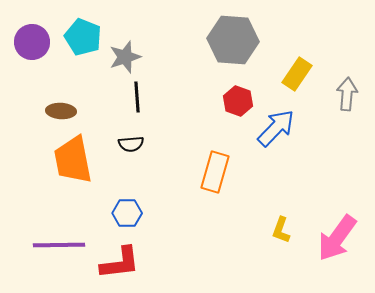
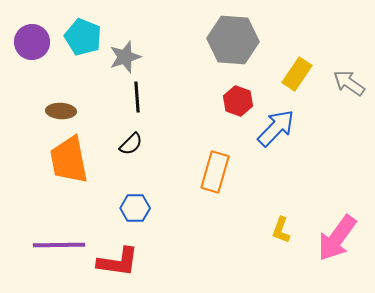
gray arrow: moved 2 px right, 11 px up; rotated 60 degrees counterclockwise
black semicircle: rotated 40 degrees counterclockwise
orange trapezoid: moved 4 px left
blue hexagon: moved 8 px right, 5 px up
red L-shape: moved 2 px left, 1 px up; rotated 15 degrees clockwise
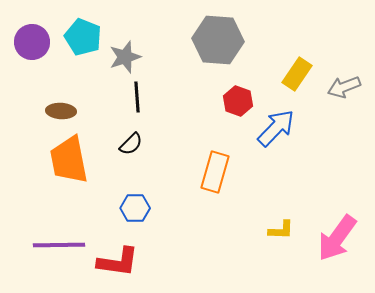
gray hexagon: moved 15 px left
gray arrow: moved 5 px left, 4 px down; rotated 56 degrees counterclockwise
yellow L-shape: rotated 108 degrees counterclockwise
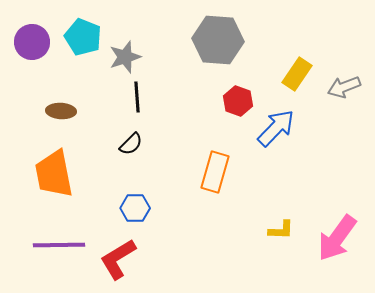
orange trapezoid: moved 15 px left, 14 px down
red L-shape: moved 3 px up; rotated 141 degrees clockwise
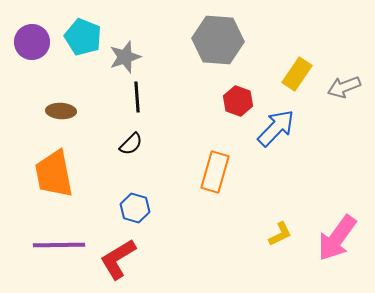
blue hexagon: rotated 16 degrees clockwise
yellow L-shape: moved 1 px left, 4 px down; rotated 28 degrees counterclockwise
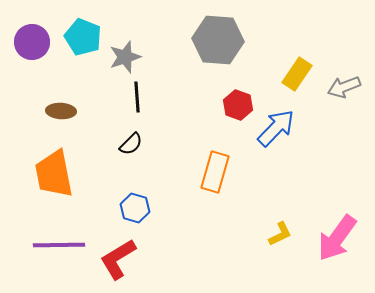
red hexagon: moved 4 px down
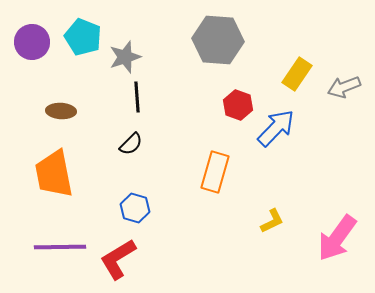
yellow L-shape: moved 8 px left, 13 px up
purple line: moved 1 px right, 2 px down
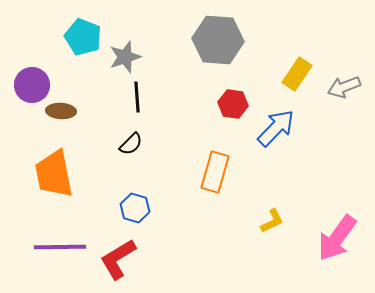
purple circle: moved 43 px down
red hexagon: moved 5 px left, 1 px up; rotated 12 degrees counterclockwise
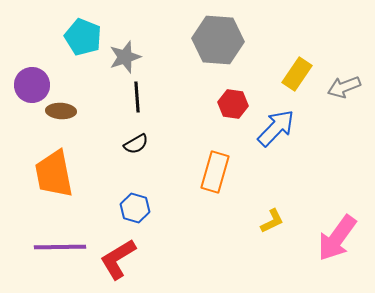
black semicircle: moved 5 px right; rotated 15 degrees clockwise
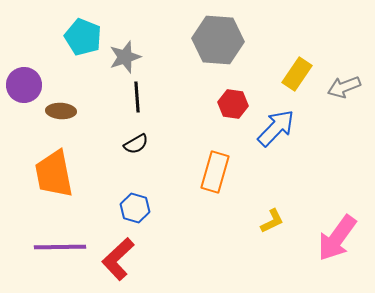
purple circle: moved 8 px left
red L-shape: rotated 12 degrees counterclockwise
